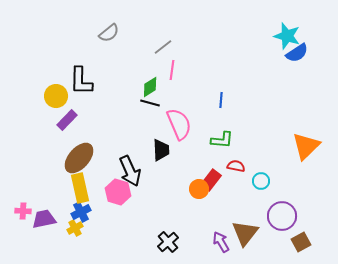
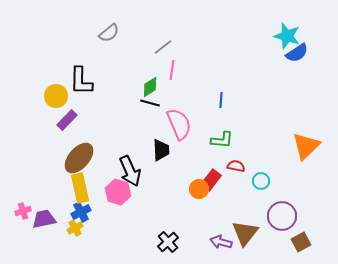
pink cross: rotated 21 degrees counterclockwise
purple arrow: rotated 45 degrees counterclockwise
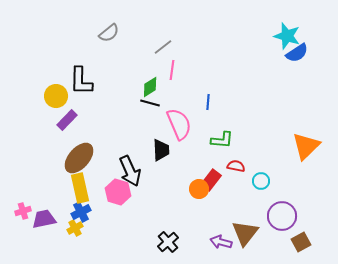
blue line: moved 13 px left, 2 px down
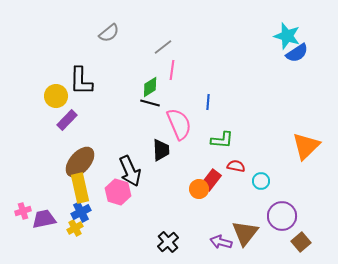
brown ellipse: moved 1 px right, 4 px down
brown square: rotated 12 degrees counterclockwise
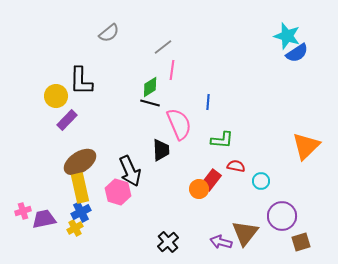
brown ellipse: rotated 16 degrees clockwise
brown square: rotated 24 degrees clockwise
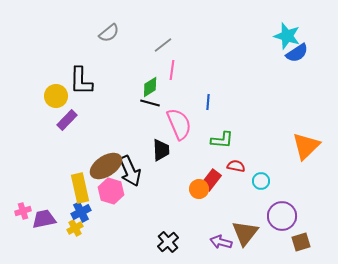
gray line: moved 2 px up
brown ellipse: moved 26 px right, 4 px down
pink hexagon: moved 7 px left, 1 px up
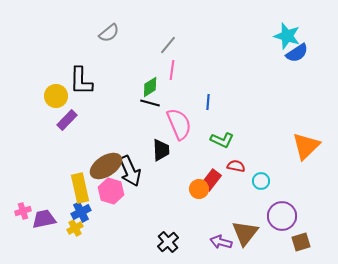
gray line: moved 5 px right; rotated 12 degrees counterclockwise
green L-shape: rotated 20 degrees clockwise
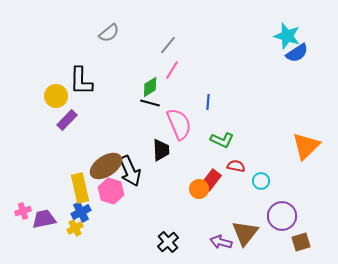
pink line: rotated 24 degrees clockwise
